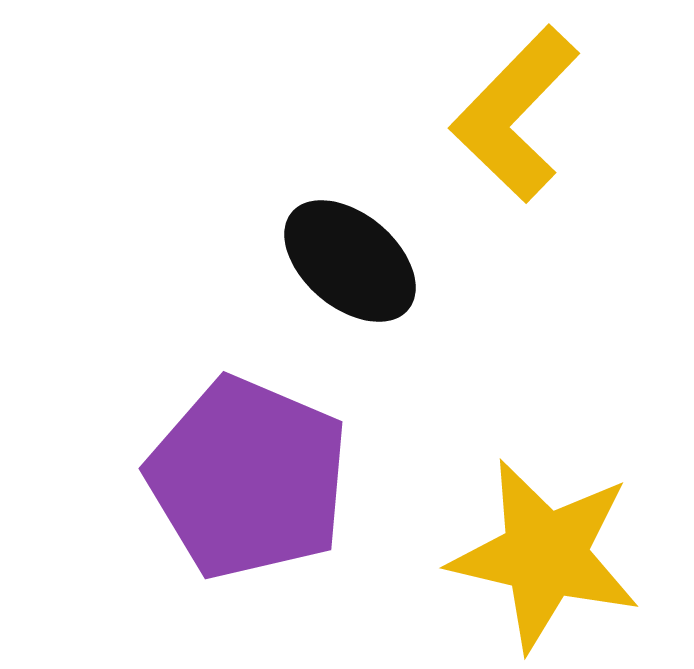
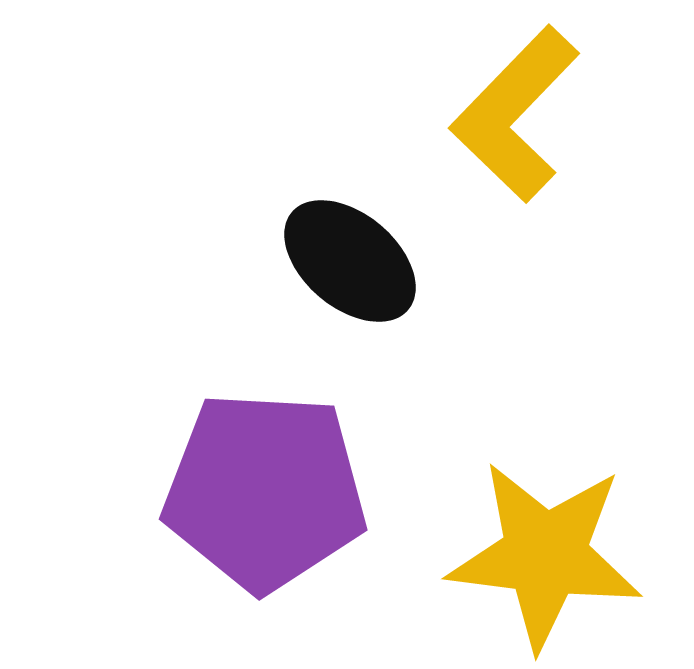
purple pentagon: moved 17 px right, 13 px down; rotated 20 degrees counterclockwise
yellow star: rotated 6 degrees counterclockwise
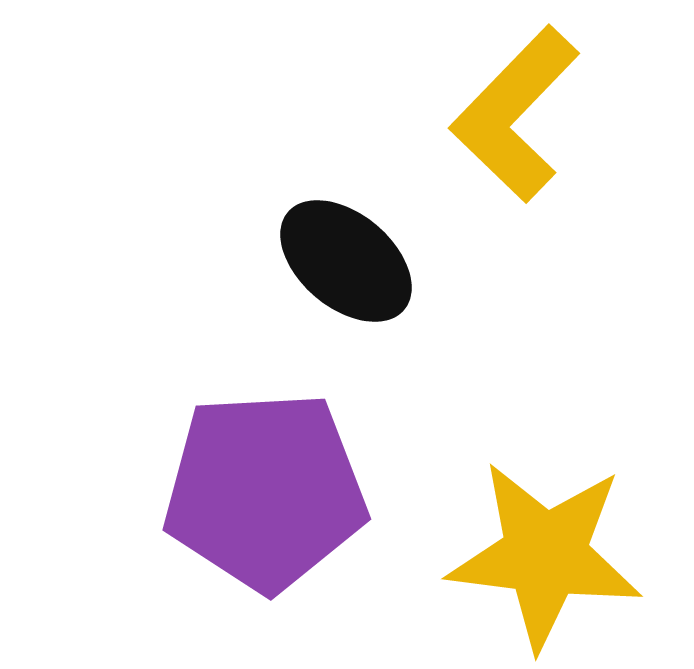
black ellipse: moved 4 px left
purple pentagon: rotated 6 degrees counterclockwise
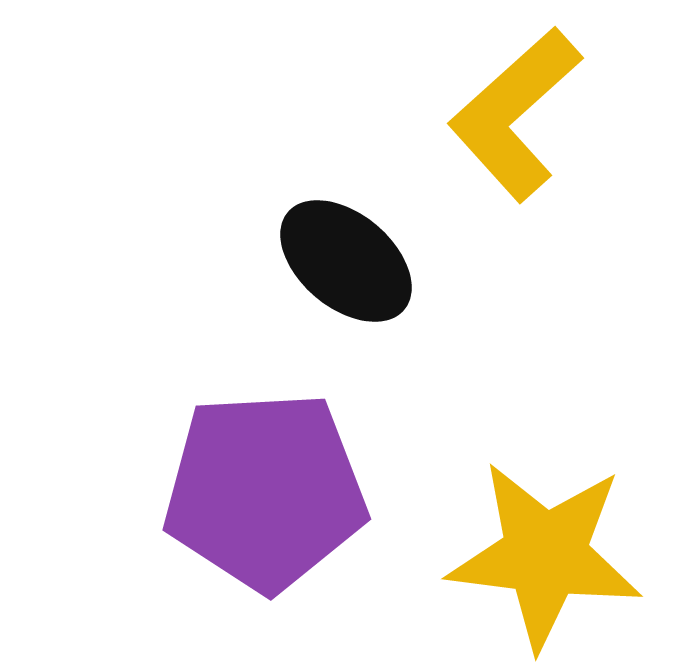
yellow L-shape: rotated 4 degrees clockwise
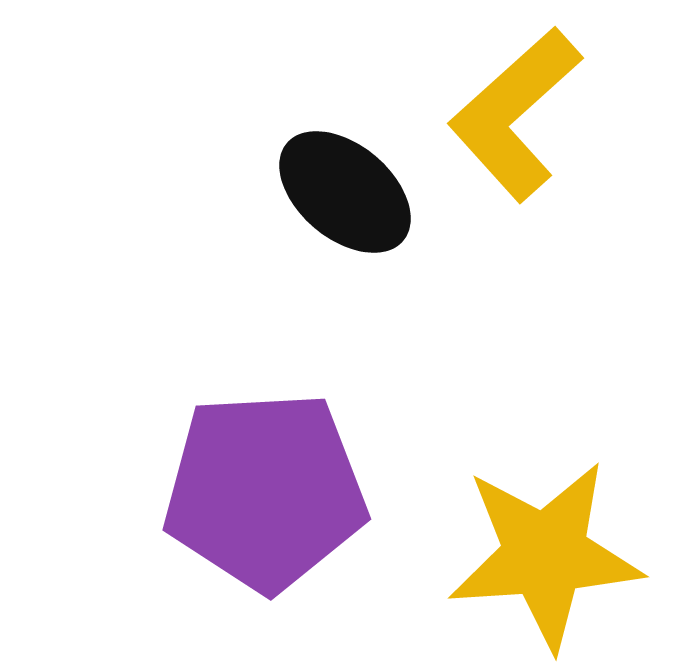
black ellipse: moved 1 px left, 69 px up
yellow star: rotated 11 degrees counterclockwise
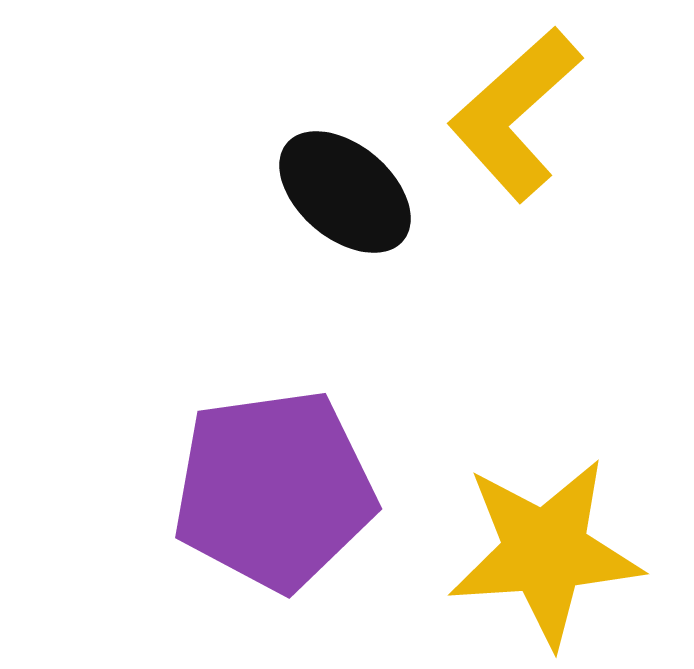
purple pentagon: moved 9 px right, 1 px up; rotated 5 degrees counterclockwise
yellow star: moved 3 px up
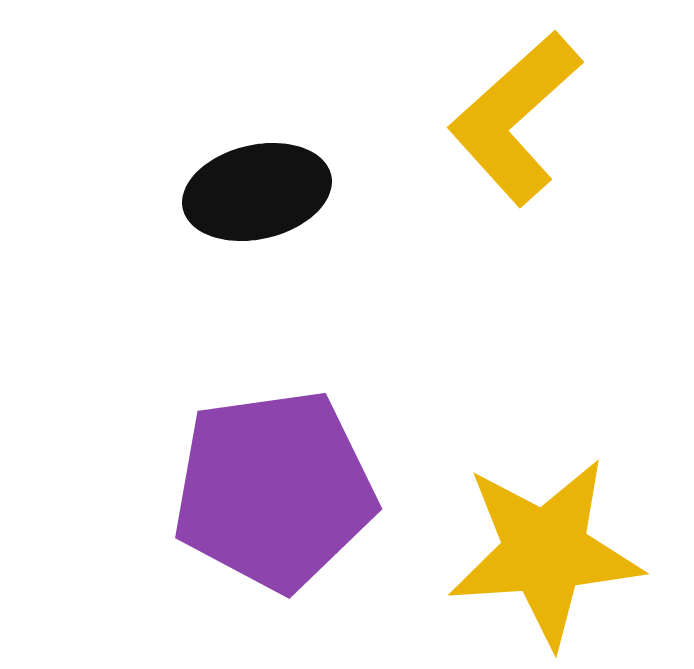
yellow L-shape: moved 4 px down
black ellipse: moved 88 px left; rotated 53 degrees counterclockwise
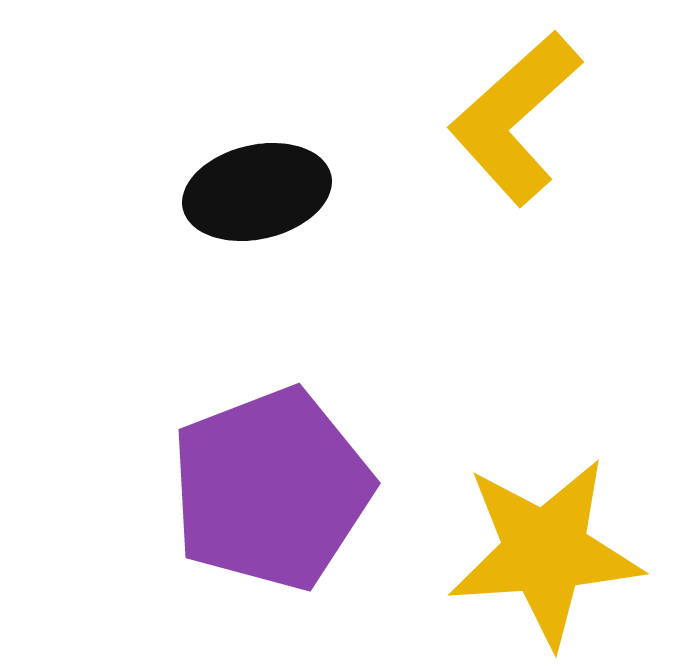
purple pentagon: moved 3 px left, 1 px up; rotated 13 degrees counterclockwise
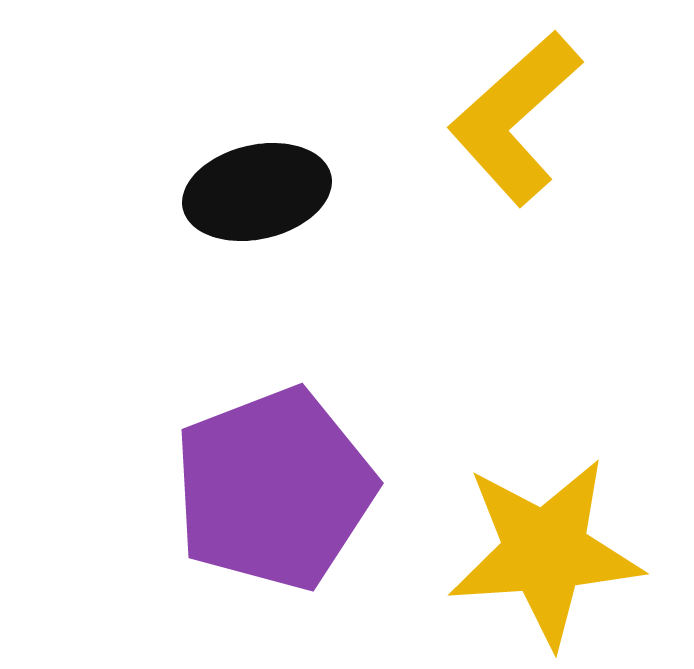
purple pentagon: moved 3 px right
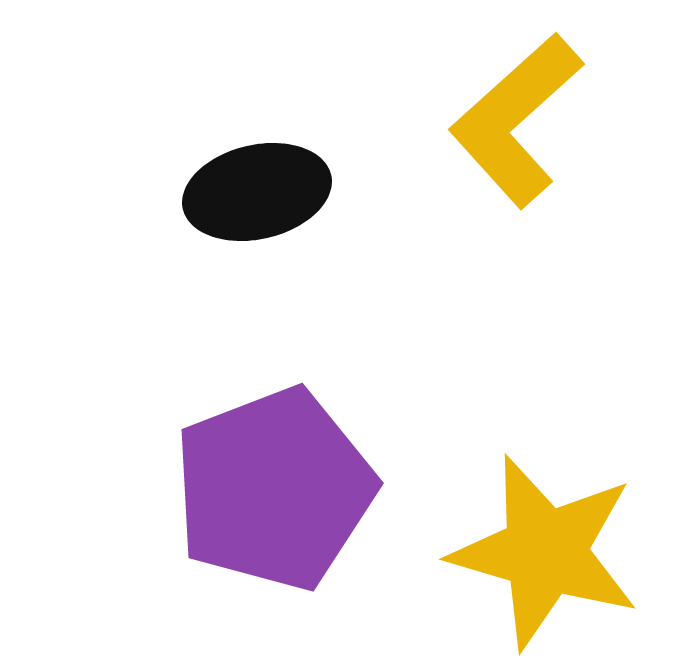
yellow L-shape: moved 1 px right, 2 px down
yellow star: rotated 20 degrees clockwise
